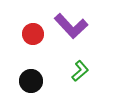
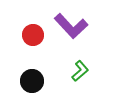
red circle: moved 1 px down
black circle: moved 1 px right
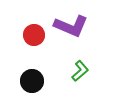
purple L-shape: rotated 24 degrees counterclockwise
red circle: moved 1 px right
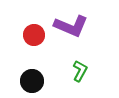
green L-shape: rotated 20 degrees counterclockwise
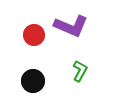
black circle: moved 1 px right
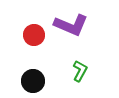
purple L-shape: moved 1 px up
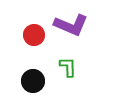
green L-shape: moved 12 px left, 4 px up; rotated 30 degrees counterclockwise
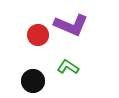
red circle: moved 4 px right
green L-shape: rotated 55 degrees counterclockwise
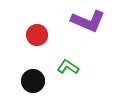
purple L-shape: moved 17 px right, 4 px up
red circle: moved 1 px left
